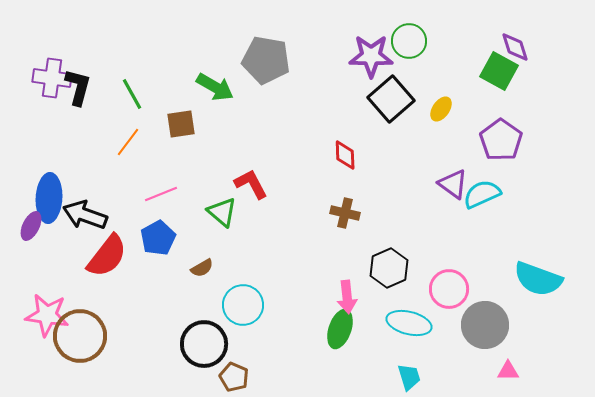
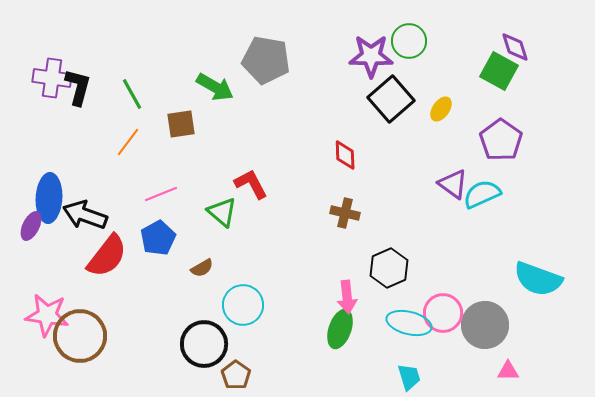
pink circle at (449, 289): moved 6 px left, 24 px down
brown pentagon at (234, 377): moved 2 px right, 2 px up; rotated 12 degrees clockwise
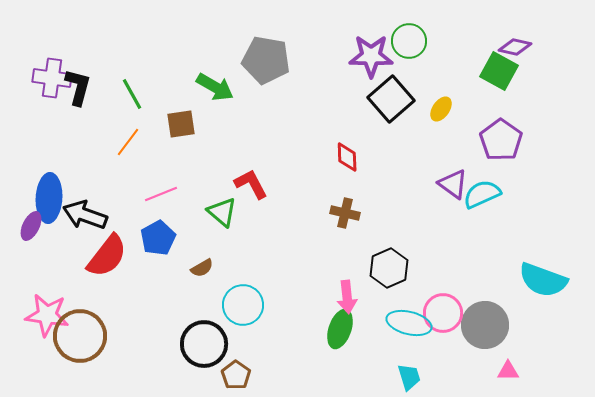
purple diamond at (515, 47): rotated 60 degrees counterclockwise
red diamond at (345, 155): moved 2 px right, 2 px down
cyan semicircle at (538, 279): moved 5 px right, 1 px down
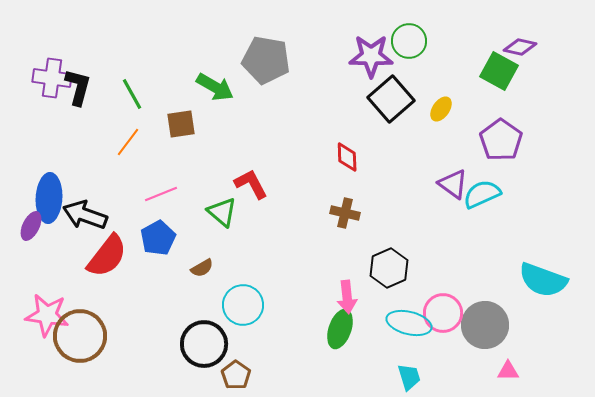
purple diamond at (515, 47): moved 5 px right
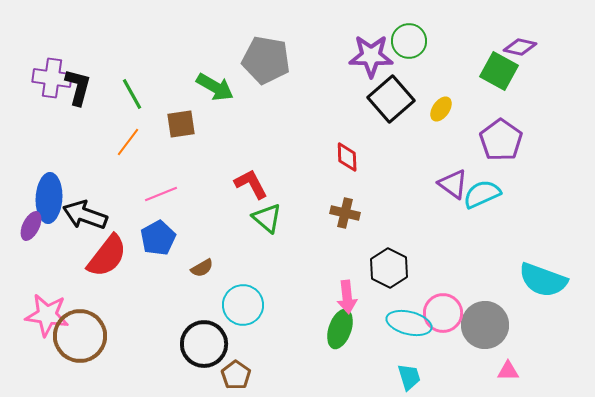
green triangle at (222, 212): moved 45 px right, 6 px down
black hexagon at (389, 268): rotated 9 degrees counterclockwise
